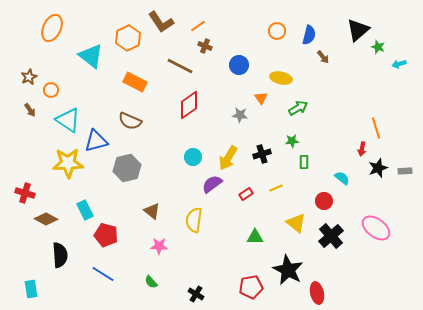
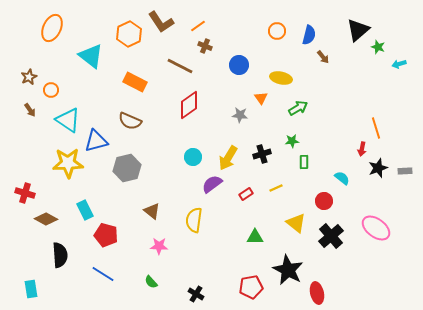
orange hexagon at (128, 38): moved 1 px right, 4 px up
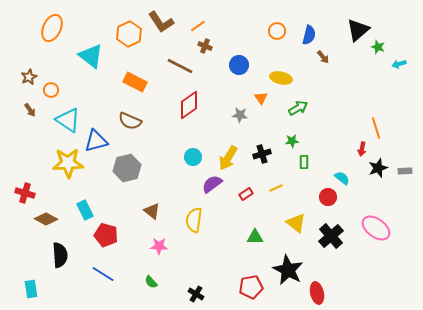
red circle at (324, 201): moved 4 px right, 4 px up
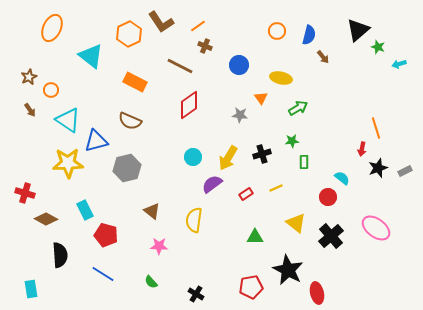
gray rectangle at (405, 171): rotated 24 degrees counterclockwise
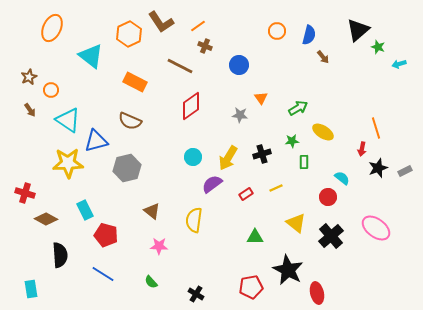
yellow ellipse at (281, 78): moved 42 px right, 54 px down; rotated 20 degrees clockwise
red diamond at (189, 105): moved 2 px right, 1 px down
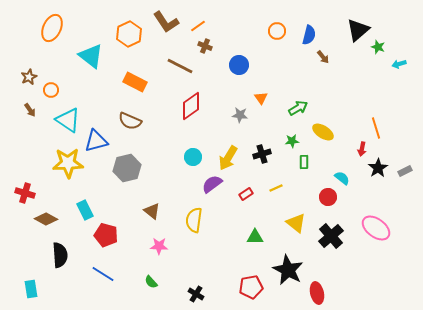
brown L-shape at (161, 22): moved 5 px right
black star at (378, 168): rotated 12 degrees counterclockwise
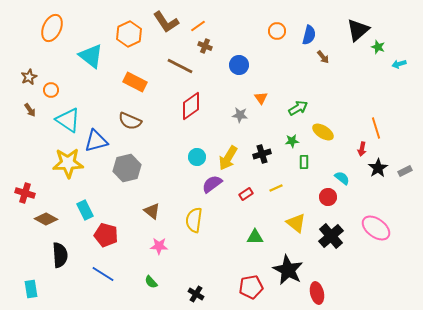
cyan circle at (193, 157): moved 4 px right
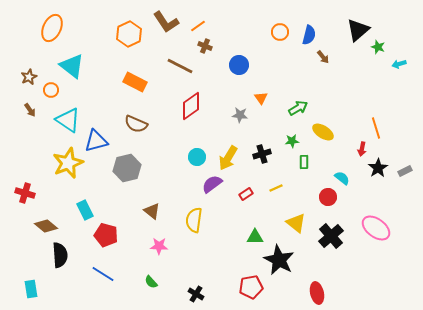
orange circle at (277, 31): moved 3 px right, 1 px down
cyan triangle at (91, 56): moved 19 px left, 10 px down
brown semicircle at (130, 121): moved 6 px right, 3 px down
yellow star at (68, 163): rotated 20 degrees counterclockwise
brown diamond at (46, 219): moved 7 px down; rotated 10 degrees clockwise
black star at (288, 270): moved 9 px left, 10 px up
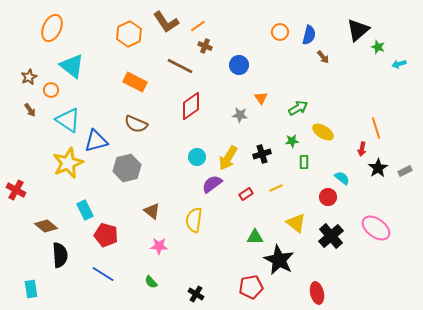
red cross at (25, 193): moved 9 px left, 3 px up; rotated 12 degrees clockwise
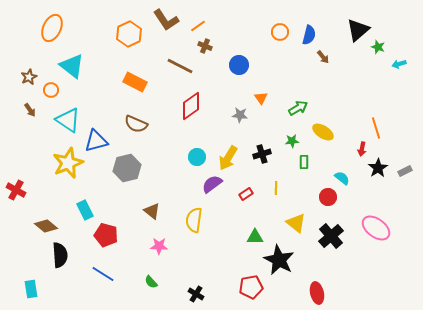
brown L-shape at (166, 22): moved 2 px up
yellow line at (276, 188): rotated 64 degrees counterclockwise
